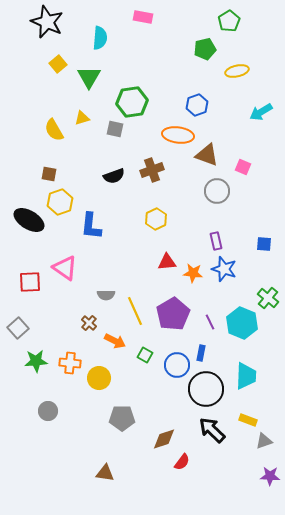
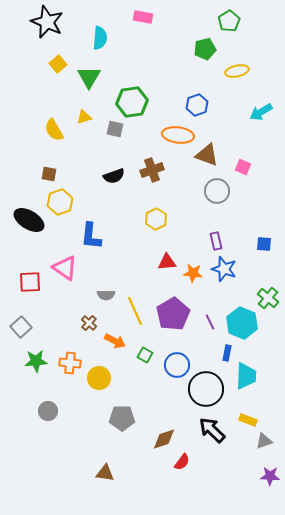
yellow triangle at (82, 118): moved 2 px right, 1 px up
blue L-shape at (91, 226): moved 10 px down
gray square at (18, 328): moved 3 px right, 1 px up
blue rectangle at (201, 353): moved 26 px right
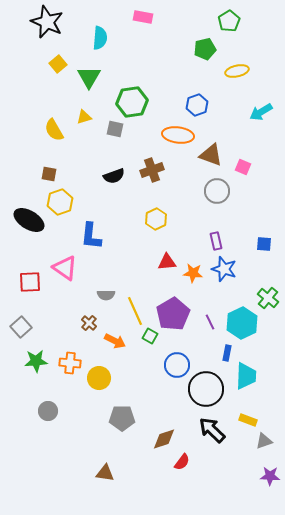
brown triangle at (207, 155): moved 4 px right
cyan hexagon at (242, 323): rotated 12 degrees clockwise
green square at (145, 355): moved 5 px right, 19 px up
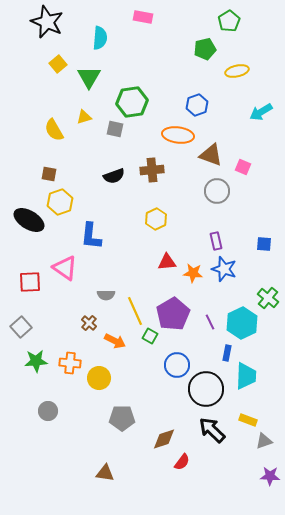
brown cross at (152, 170): rotated 15 degrees clockwise
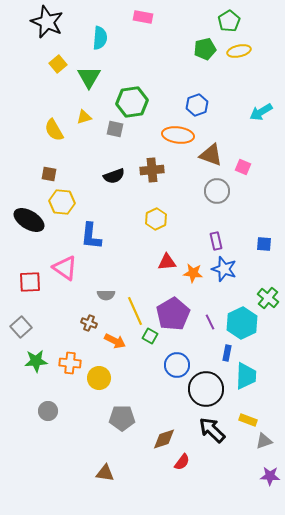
yellow ellipse at (237, 71): moved 2 px right, 20 px up
yellow hexagon at (60, 202): moved 2 px right; rotated 25 degrees clockwise
brown cross at (89, 323): rotated 21 degrees counterclockwise
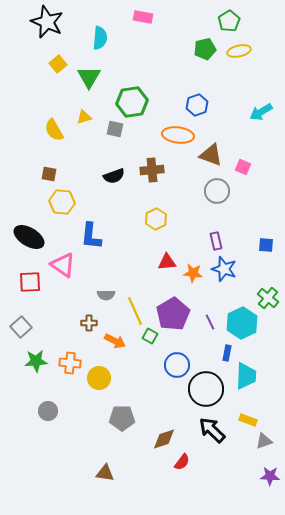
black ellipse at (29, 220): moved 17 px down
blue square at (264, 244): moved 2 px right, 1 px down
pink triangle at (65, 268): moved 2 px left, 3 px up
brown cross at (89, 323): rotated 21 degrees counterclockwise
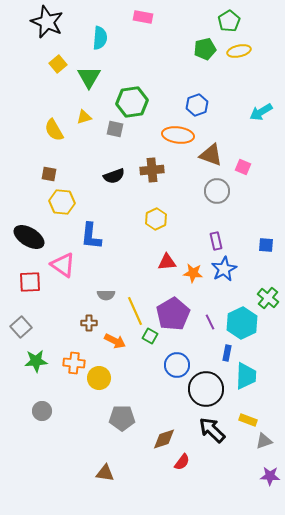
blue star at (224, 269): rotated 25 degrees clockwise
orange cross at (70, 363): moved 4 px right
gray circle at (48, 411): moved 6 px left
